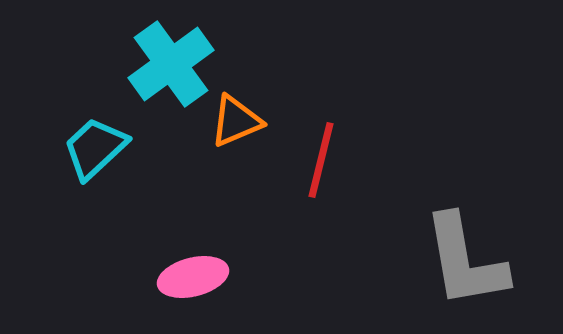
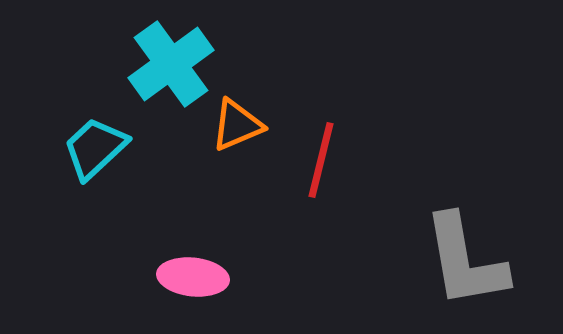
orange triangle: moved 1 px right, 4 px down
pink ellipse: rotated 20 degrees clockwise
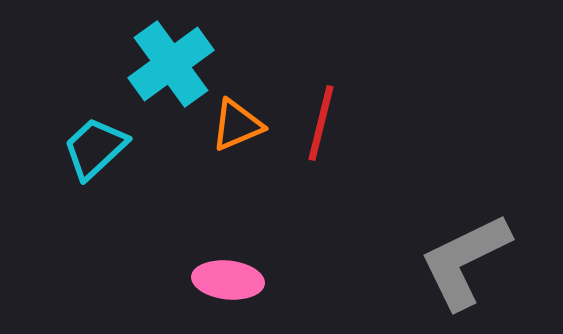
red line: moved 37 px up
gray L-shape: rotated 74 degrees clockwise
pink ellipse: moved 35 px right, 3 px down
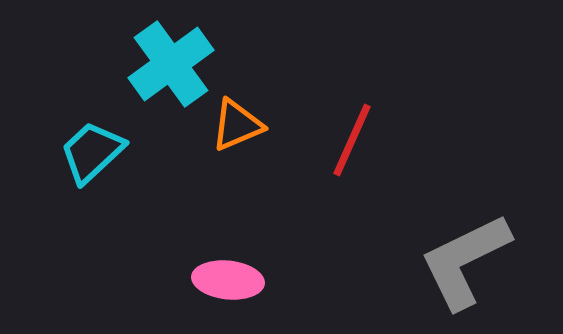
red line: moved 31 px right, 17 px down; rotated 10 degrees clockwise
cyan trapezoid: moved 3 px left, 4 px down
